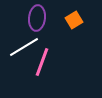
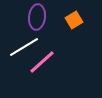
purple ellipse: moved 1 px up
pink line: rotated 28 degrees clockwise
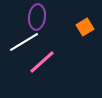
orange square: moved 11 px right, 7 px down
white line: moved 5 px up
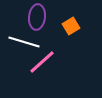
orange square: moved 14 px left, 1 px up
white line: rotated 48 degrees clockwise
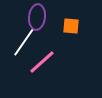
orange square: rotated 36 degrees clockwise
white line: rotated 72 degrees counterclockwise
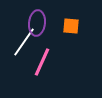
purple ellipse: moved 6 px down
pink line: rotated 24 degrees counterclockwise
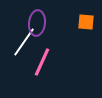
orange square: moved 15 px right, 4 px up
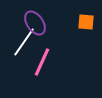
purple ellipse: moved 2 px left; rotated 40 degrees counterclockwise
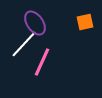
orange square: moved 1 px left; rotated 18 degrees counterclockwise
white line: moved 2 px down; rotated 8 degrees clockwise
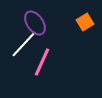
orange square: rotated 18 degrees counterclockwise
